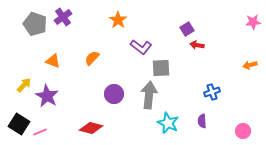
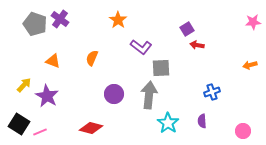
purple cross: moved 3 px left, 2 px down; rotated 18 degrees counterclockwise
orange semicircle: rotated 21 degrees counterclockwise
cyan star: rotated 10 degrees clockwise
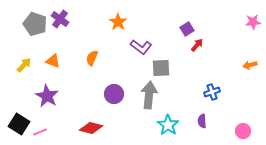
orange star: moved 2 px down
red arrow: rotated 120 degrees clockwise
yellow arrow: moved 20 px up
cyan star: moved 2 px down
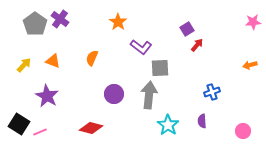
gray pentagon: rotated 15 degrees clockwise
gray square: moved 1 px left
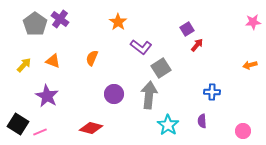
gray square: moved 1 px right; rotated 30 degrees counterclockwise
blue cross: rotated 21 degrees clockwise
black square: moved 1 px left
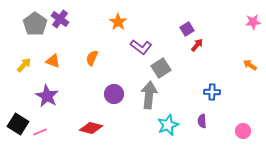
orange arrow: rotated 48 degrees clockwise
cyan star: rotated 15 degrees clockwise
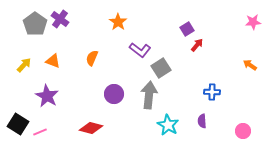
purple L-shape: moved 1 px left, 3 px down
cyan star: rotated 20 degrees counterclockwise
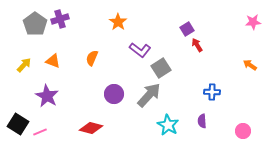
purple cross: rotated 36 degrees clockwise
red arrow: rotated 72 degrees counterclockwise
gray arrow: rotated 36 degrees clockwise
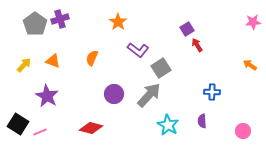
purple L-shape: moved 2 px left
